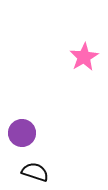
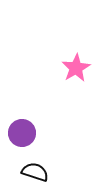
pink star: moved 8 px left, 11 px down
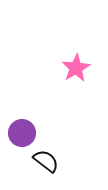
black semicircle: moved 11 px right, 11 px up; rotated 20 degrees clockwise
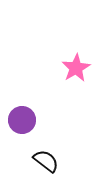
purple circle: moved 13 px up
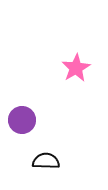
black semicircle: rotated 36 degrees counterclockwise
